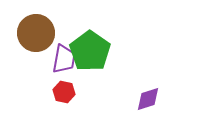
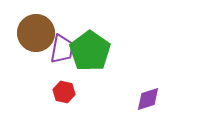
purple trapezoid: moved 2 px left, 10 px up
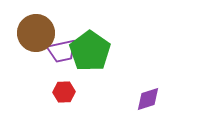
purple trapezoid: moved 2 px down; rotated 68 degrees clockwise
red hexagon: rotated 15 degrees counterclockwise
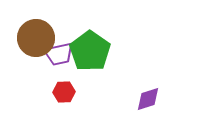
brown circle: moved 5 px down
purple trapezoid: moved 3 px left, 3 px down
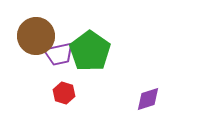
brown circle: moved 2 px up
red hexagon: moved 1 px down; rotated 20 degrees clockwise
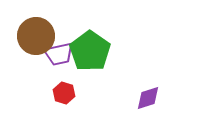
purple diamond: moved 1 px up
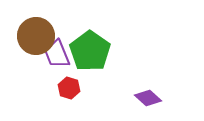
purple trapezoid: moved 2 px left; rotated 80 degrees clockwise
red hexagon: moved 5 px right, 5 px up
purple diamond: rotated 60 degrees clockwise
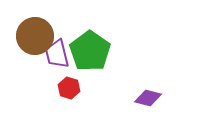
brown circle: moved 1 px left
purple trapezoid: rotated 8 degrees clockwise
purple diamond: rotated 28 degrees counterclockwise
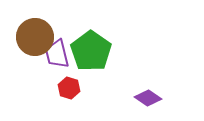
brown circle: moved 1 px down
green pentagon: moved 1 px right
purple diamond: rotated 20 degrees clockwise
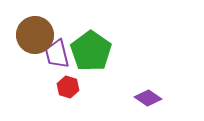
brown circle: moved 2 px up
red hexagon: moved 1 px left, 1 px up
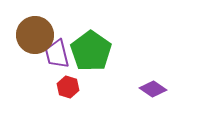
purple diamond: moved 5 px right, 9 px up
